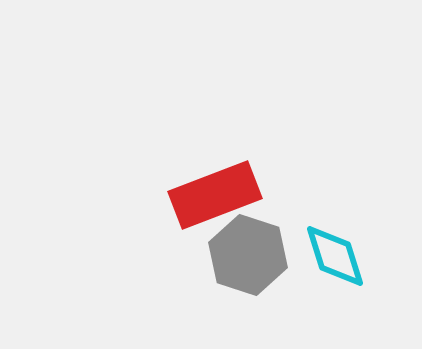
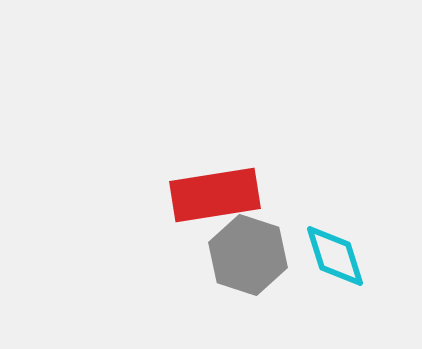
red rectangle: rotated 12 degrees clockwise
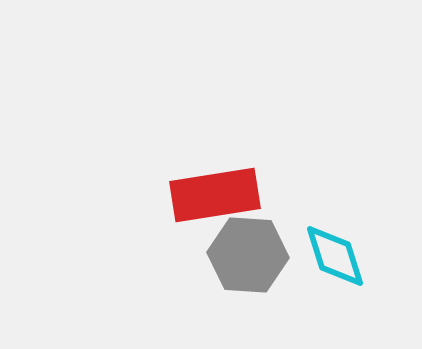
gray hexagon: rotated 14 degrees counterclockwise
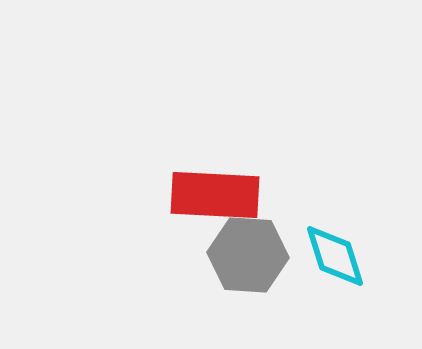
red rectangle: rotated 12 degrees clockwise
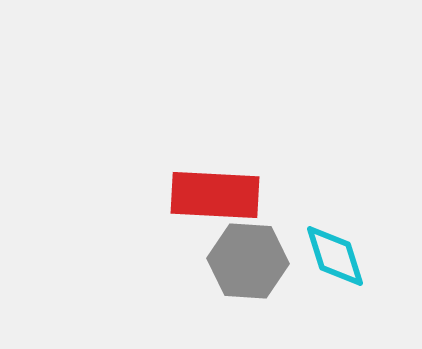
gray hexagon: moved 6 px down
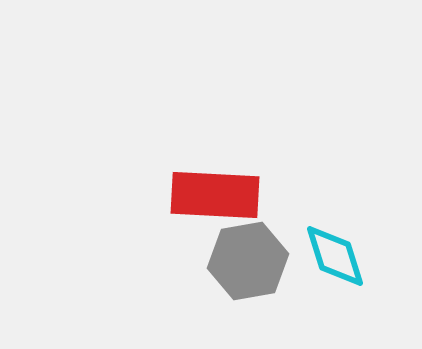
gray hexagon: rotated 14 degrees counterclockwise
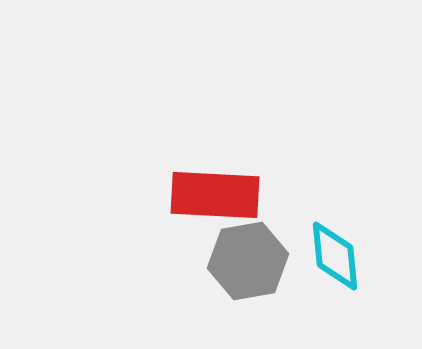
cyan diamond: rotated 12 degrees clockwise
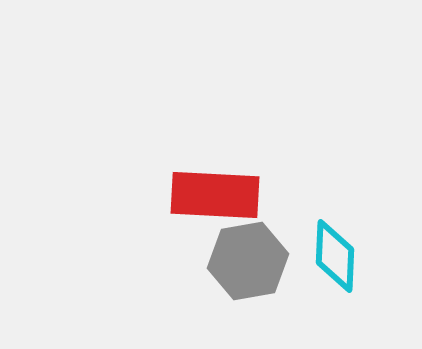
cyan diamond: rotated 8 degrees clockwise
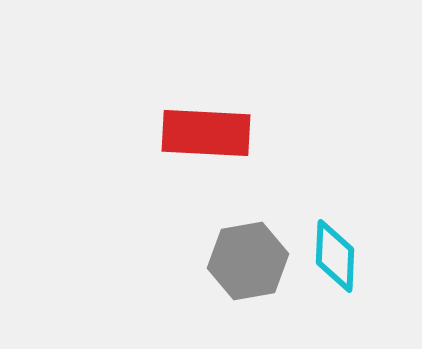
red rectangle: moved 9 px left, 62 px up
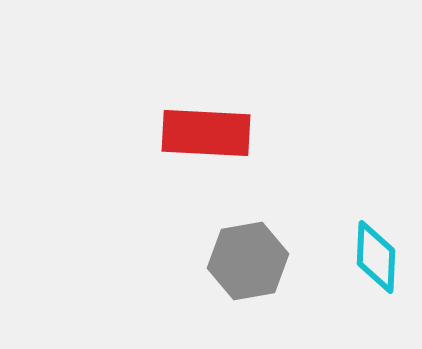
cyan diamond: moved 41 px right, 1 px down
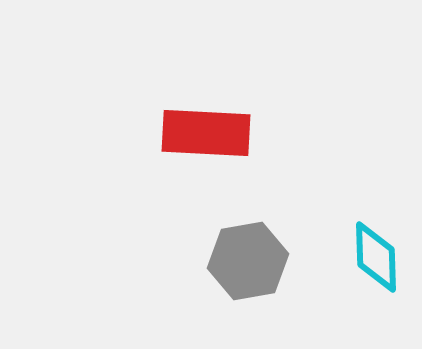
cyan diamond: rotated 4 degrees counterclockwise
